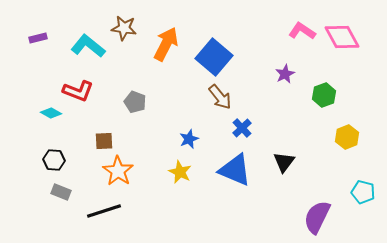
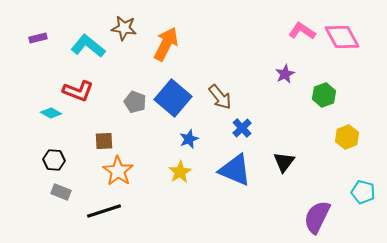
blue square: moved 41 px left, 41 px down
yellow star: rotated 15 degrees clockwise
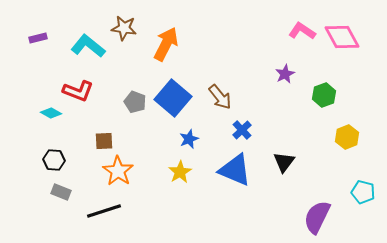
blue cross: moved 2 px down
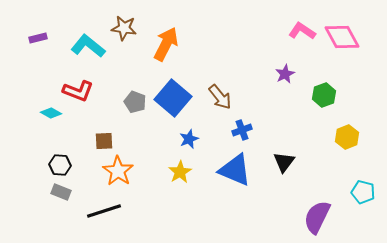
blue cross: rotated 24 degrees clockwise
black hexagon: moved 6 px right, 5 px down
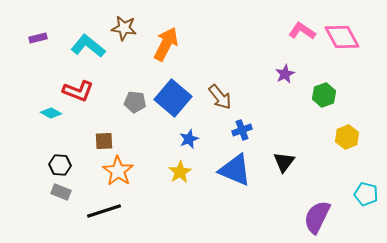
gray pentagon: rotated 15 degrees counterclockwise
cyan pentagon: moved 3 px right, 2 px down
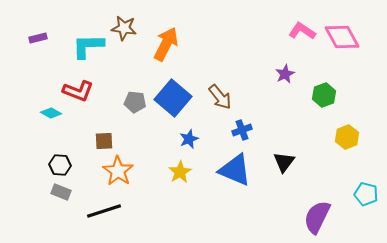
cyan L-shape: rotated 40 degrees counterclockwise
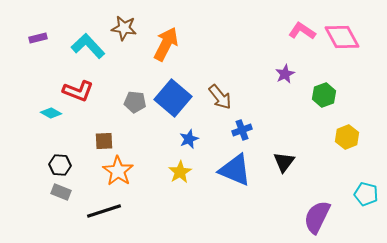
cyan L-shape: rotated 48 degrees clockwise
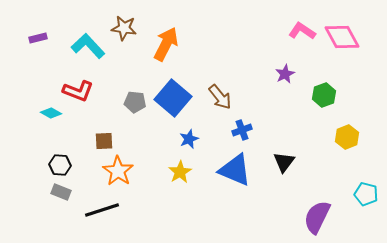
black line: moved 2 px left, 1 px up
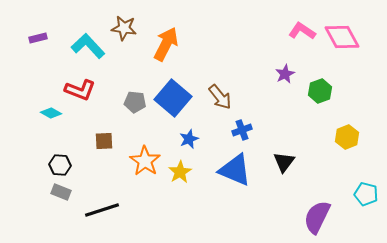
red L-shape: moved 2 px right, 1 px up
green hexagon: moved 4 px left, 4 px up
orange star: moved 27 px right, 10 px up
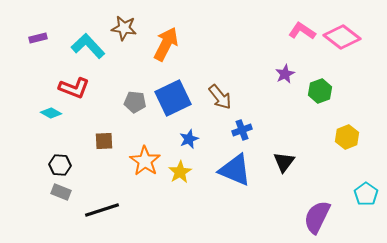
pink diamond: rotated 24 degrees counterclockwise
red L-shape: moved 6 px left, 2 px up
blue square: rotated 24 degrees clockwise
cyan pentagon: rotated 20 degrees clockwise
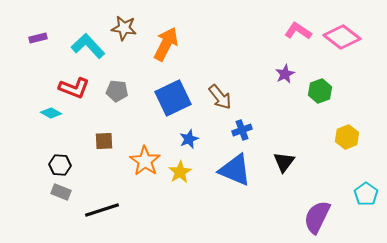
pink L-shape: moved 4 px left
gray pentagon: moved 18 px left, 11 px up
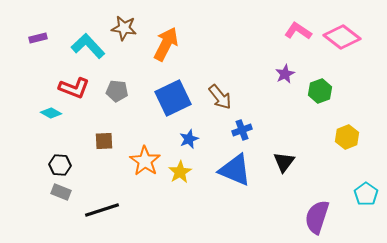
purple semicircle: rotated 8 degrees counterclockwise
